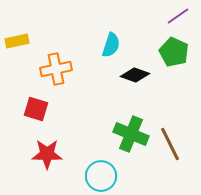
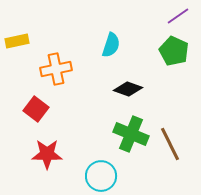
green pentagon: moved 1 px up
black diamond: moved 7 px left, 14 px down
red square: rotated 20 degrees clockwise
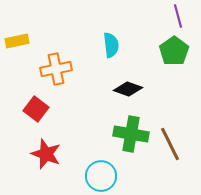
purple line: rotated 70 degrees counterclockwise
cyan semicircle: rotated 25 degrees counterclockwise
green pentagon: rotated 12 degrees clockwise
green cross: rotated 12 degrees counterclockwise
red star: moved 1 px left; rotated 20 degrees clockwise
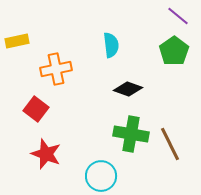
purple line: rotated 35 degrees counterclockwise
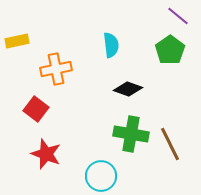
green pentagon: moved 4 px left, 1 px up
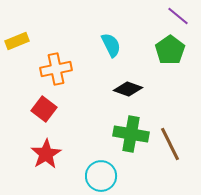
yellow rectangle: rotated 10 degrees counterclockwise
cyan semicircle: rotated 20 degrees counterclockwise
red square: moved 8 px right
red star: rotated 20 degrees clockwise
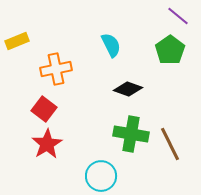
red star: moved 1 px right, 10 px up
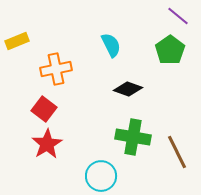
green cross: moved 2 px right, 3 px down
brown line: moved 7 px right, 8 px down
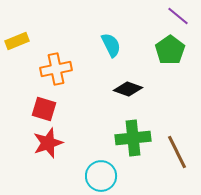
red square: rotated 20 degrees counterclockwise
green cross: moved 1 px down; rotated 16 degrees counterclockwise
red star: moved 1 px right, 1 px up; rotated 12 degrees clockwise
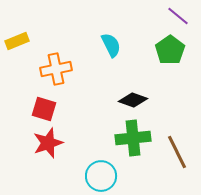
black diamond: moved 5 px right, 11 px down
